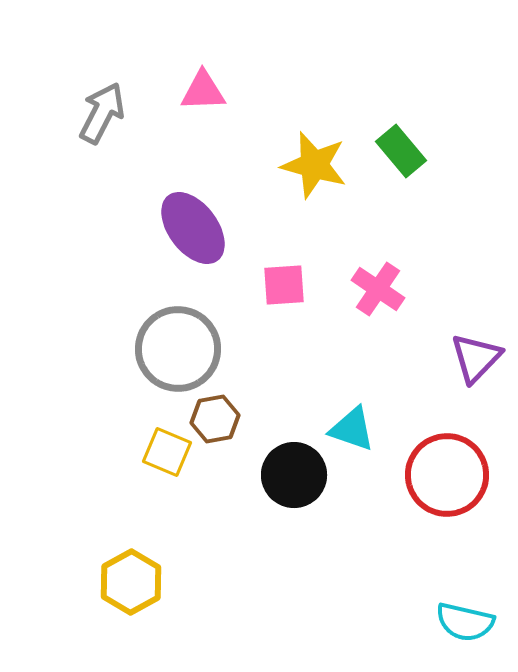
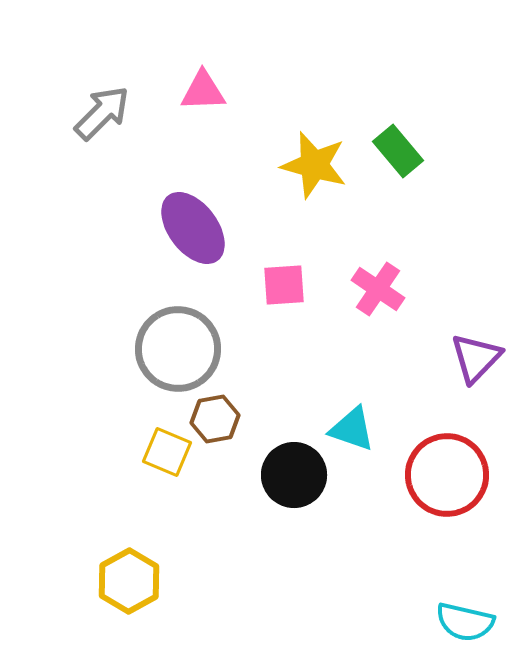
gray arrow: rotated 18 degrees clockwise
green rectangle: moved 3 px left
yellow hexagon: moved 2 px left, 1 px up
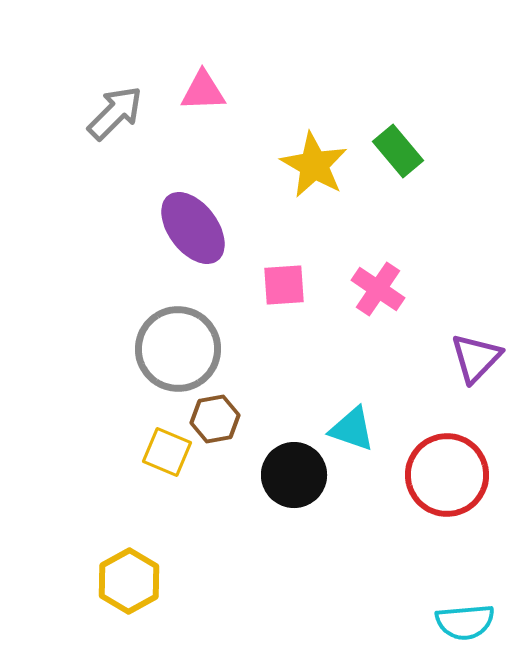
gray arrow: moved 13 px right
yellow star: rotated 14 degrees clockwise
cyan semicircle: rotated 18 degrees counterclockwise
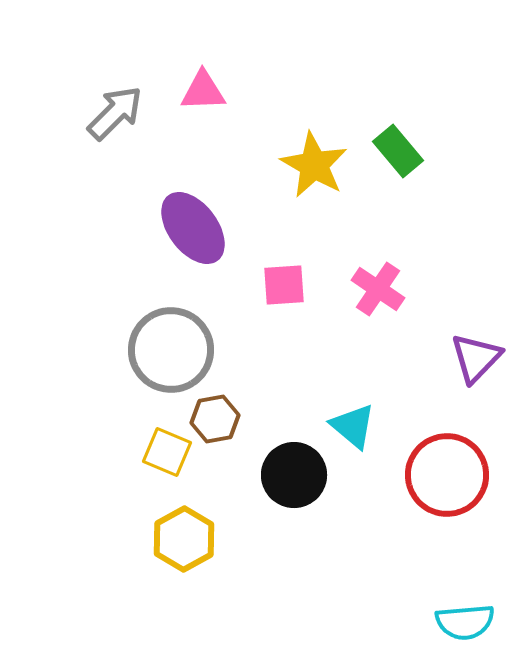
gray circle: moved 7 px left, 1 px down
cyan triangle: moved 1 px right, 3 px up; rotated 21 degrees clockwise
yellow hexagon: moved 55 px right, 42 px up
